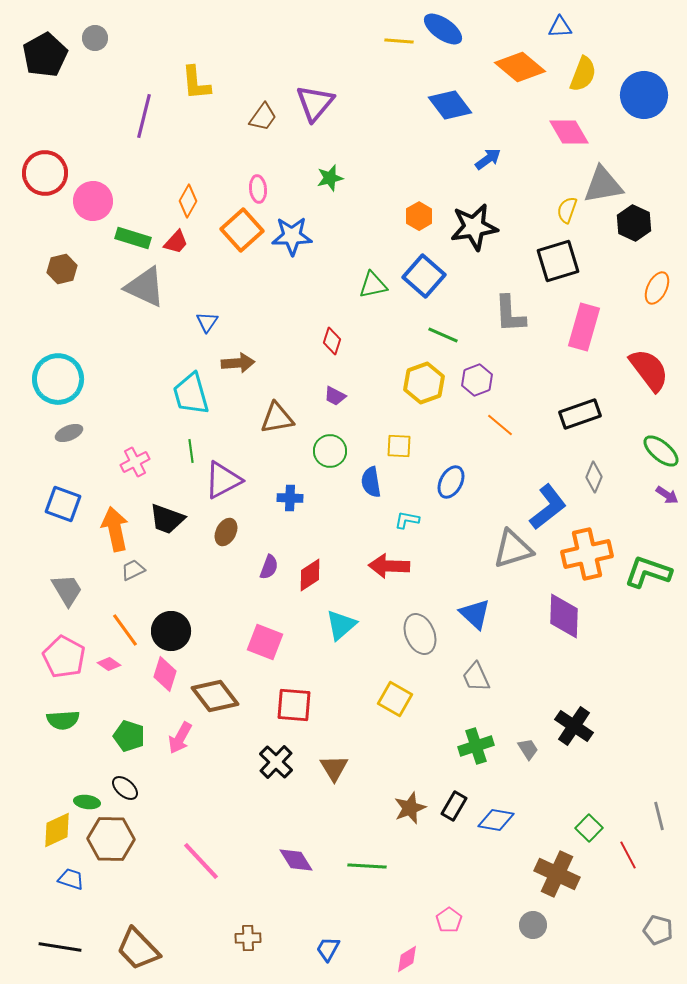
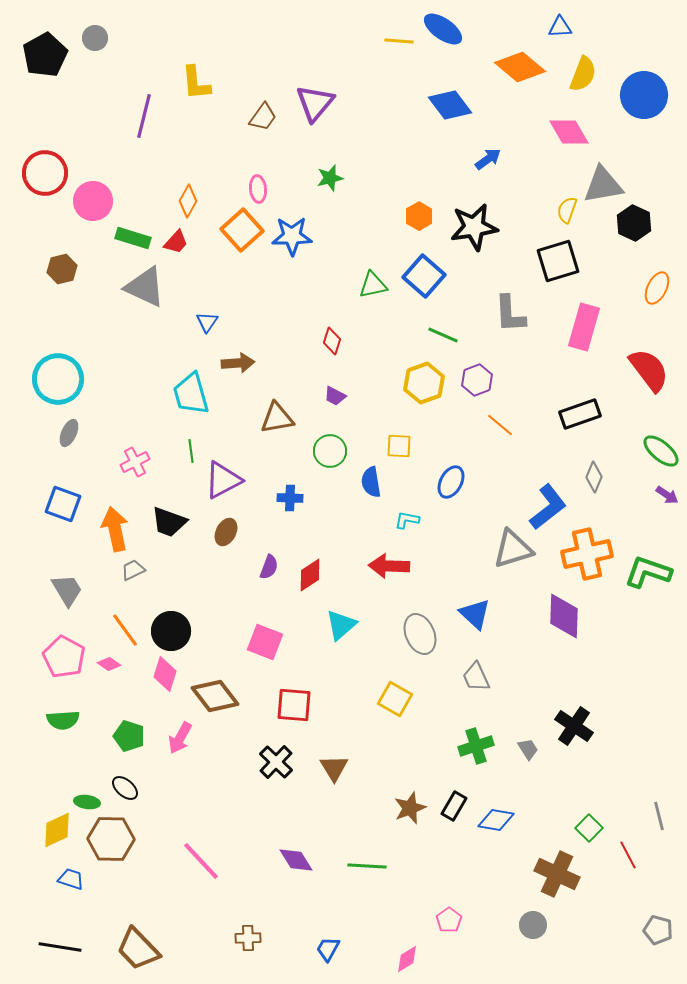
gray ellipse at (69, 433): rotated 44 degrees counterclockwise
black trapezoid at (167, 519): moved 2 px right, 3 px down
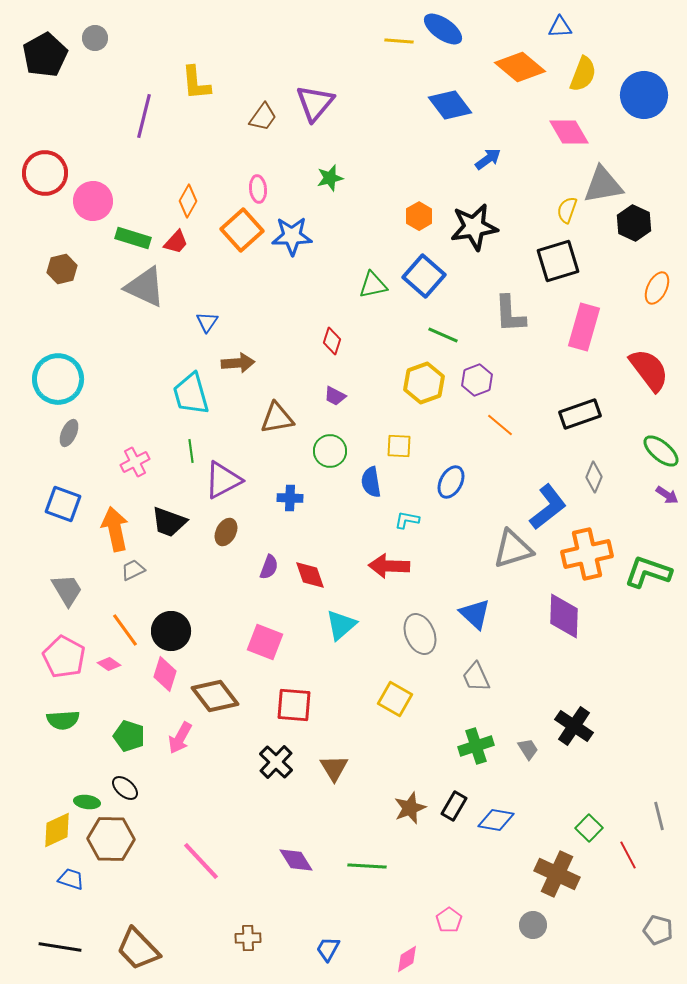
red diamond at (310, 575): rotated 76 degrees counterclockwise
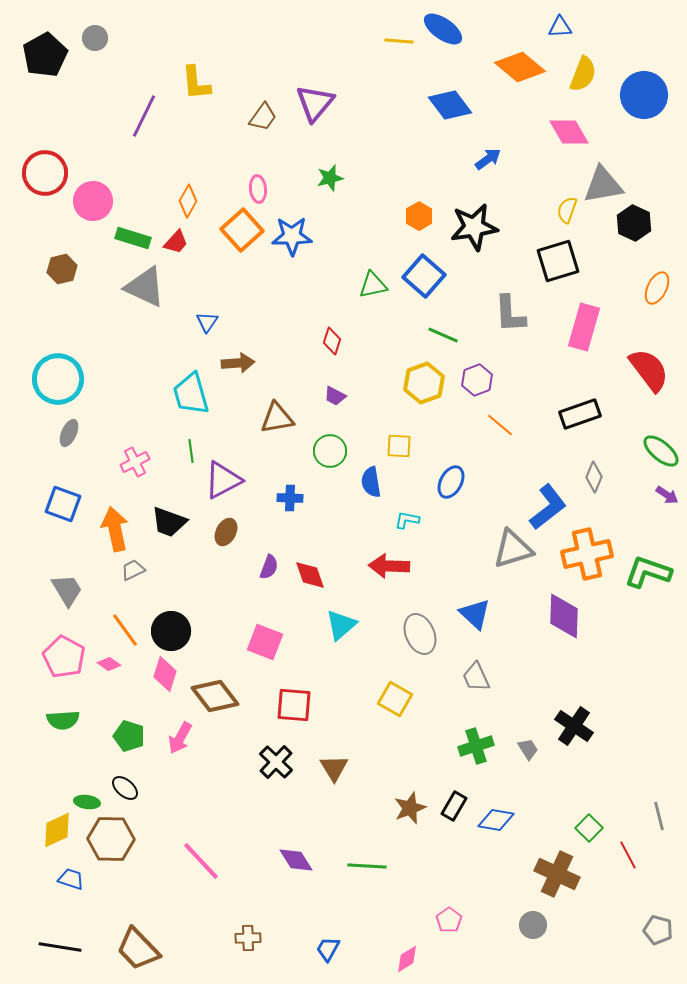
purple line at (144, 116): rotated 12 degrees clockwise
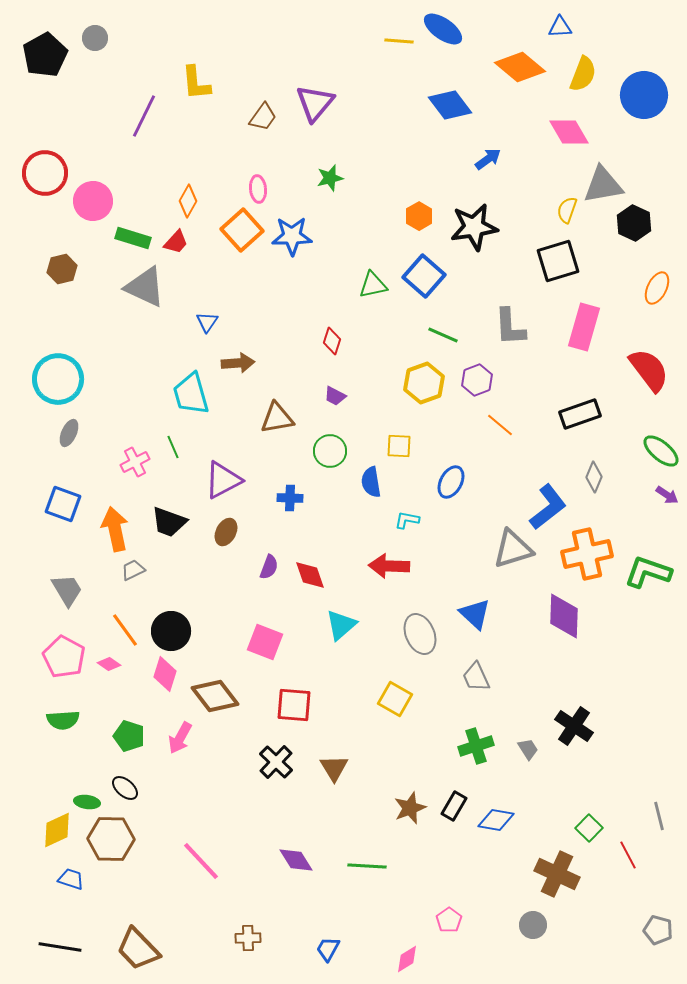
gray L-shape at (510, 314): moved 13 px down
green line at (191, 451): moved 18 px left, 4 px up; rotated 15 degrees counterclockwise
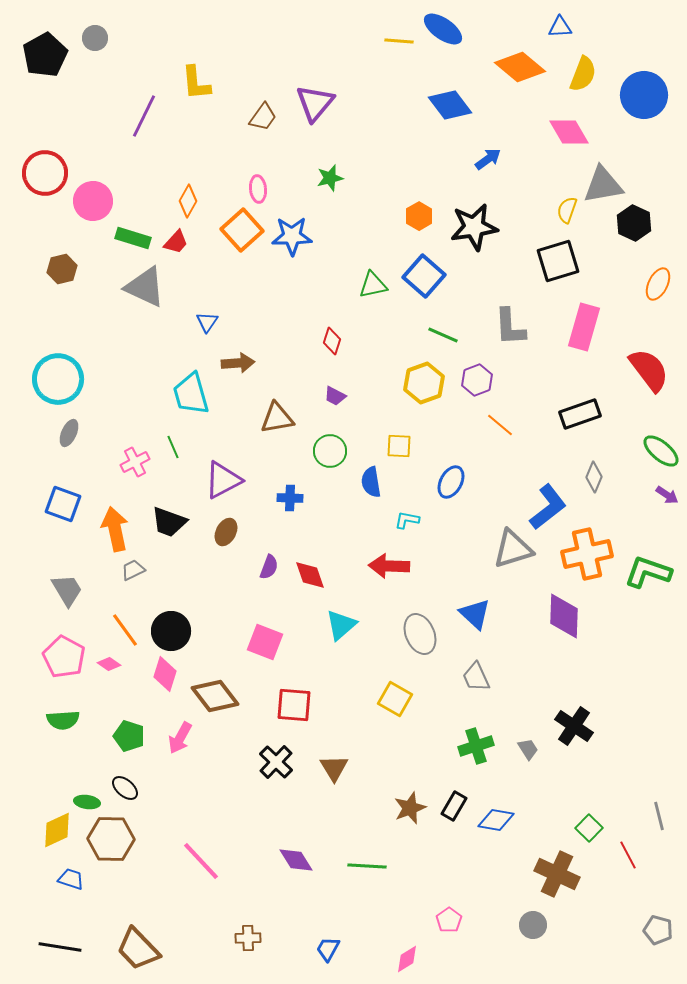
orange ellipse at (657, 288): moved 1 px right, 4 px up
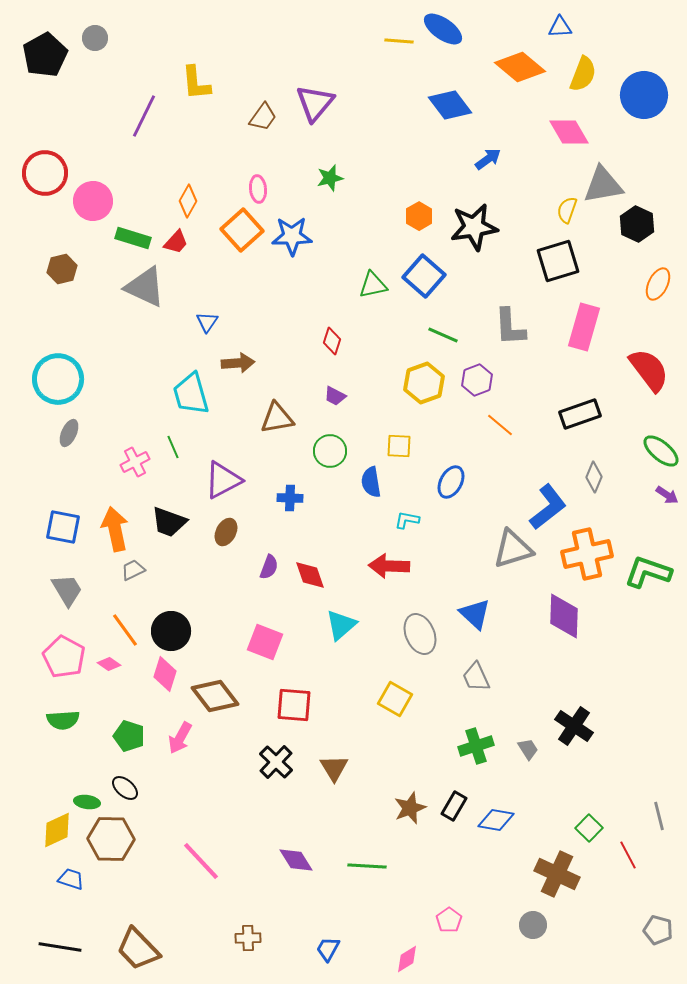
black hexagon at (634, 223): moved 3 px right, 1 px down
blue square at (63, 504): moved 23 px down; rotated 9 degrees counterclockwise
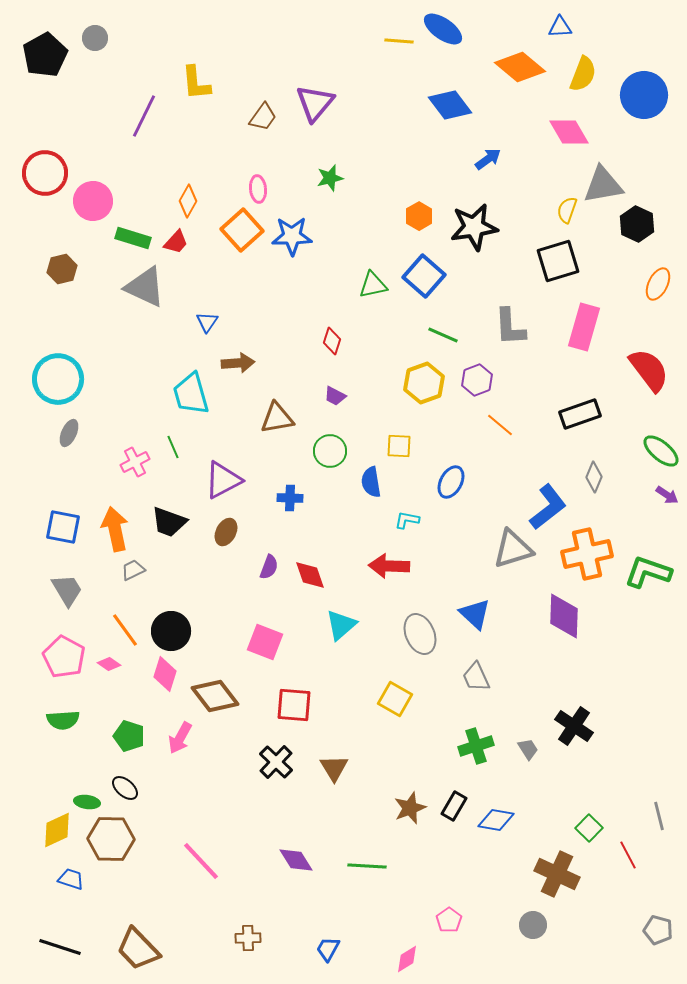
black line at (60, 947): rotated 9 degrees clockwise
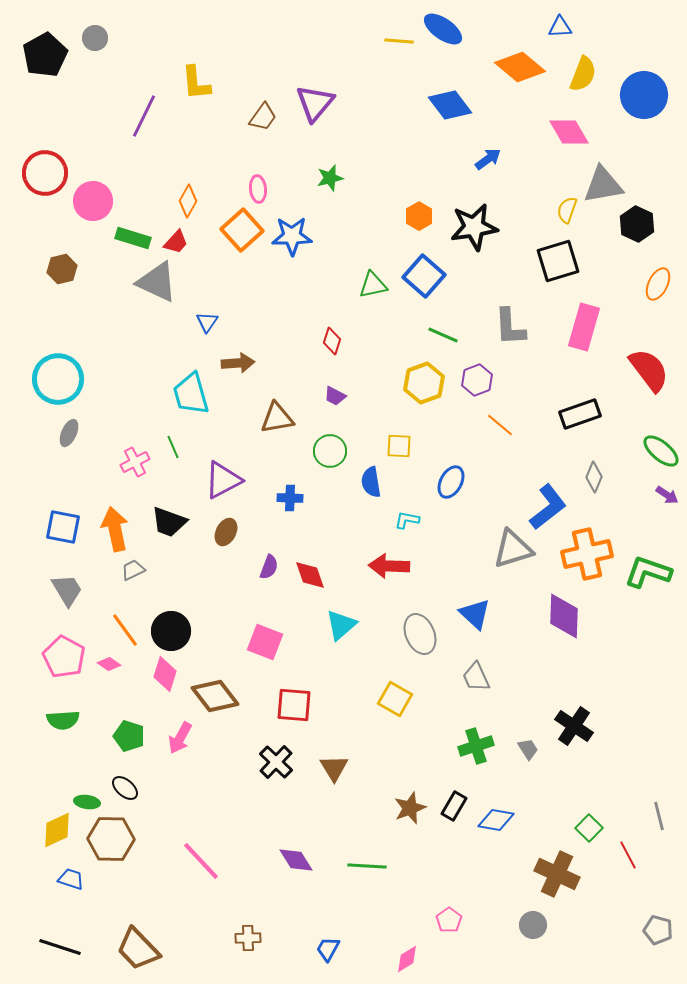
gray triangle at (145, 287): moved 12 px right, 5 px up
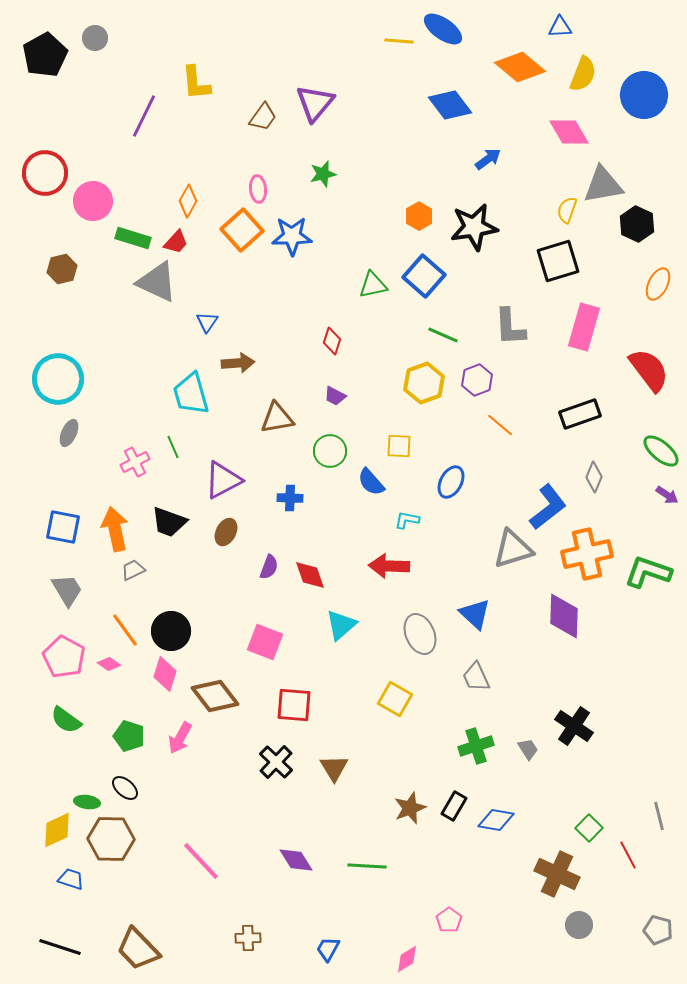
green star at (330, 178): moved 7 px left, 4 px up
blue semicircle at (371, 482): rotated 32 degrees counterclockwise
green semicircle at (63, 720): moved 3 px right; rotated 40 degrees clockwise
gray circle at (533, 925): moved 46 px right
